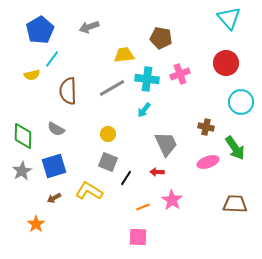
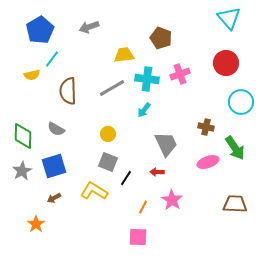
brown pentagon: rotated 10 degrees clockwise
yellow L-shape: moved 5 px right
orange line: rotated 40 degrees counterclockwise
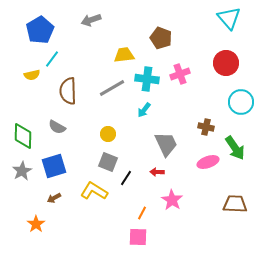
gray arrow: moved 2 px right, 7 px up
gray semicircle: moved 1 px right, 2 px up
orange line: moved 1 px left, 6 px down
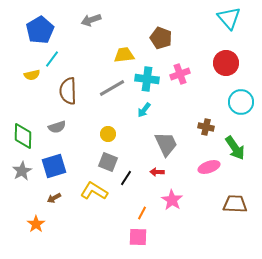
gray semicircle: rotated 48 degrees counterclockwise
pink ellipse: moved 1 px right, 5 px down
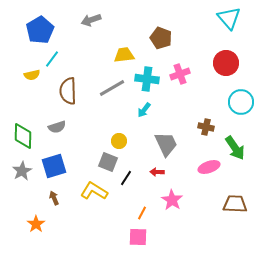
yellow circle: moved 11 px right, 7 px down
brown arrow: rotated 96 degrees clockwise
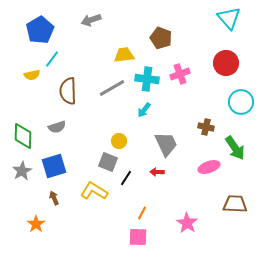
pink star: moved 15 px right, 23 px down
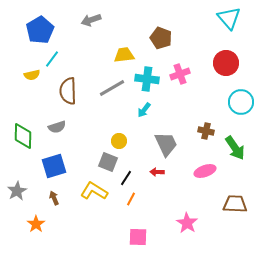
brown cross: moved 4 px down
pink ellipse: moved 4 px left, 4 px down
gray star: moved 5 px left, 20 px down
orange line: moved 11 px left, 14 px up
